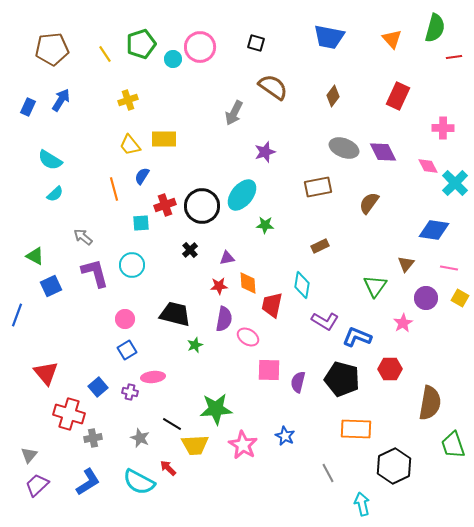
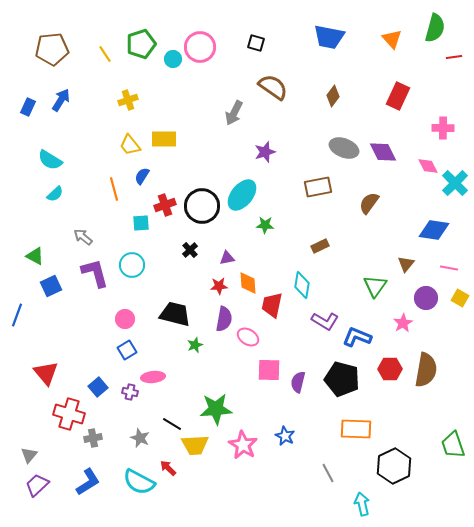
brown semicircle at (430, 403): moved 4 px left, 33 px up
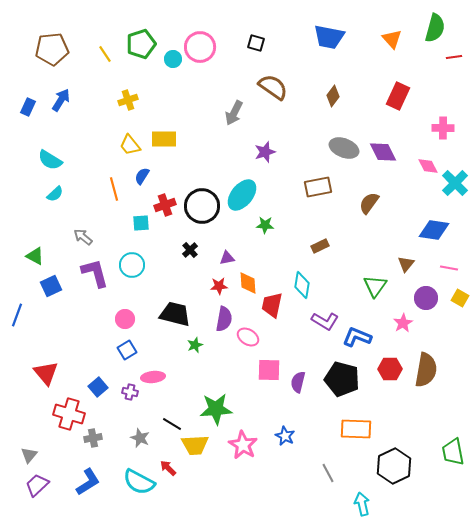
green trapezoid at (453, 445): moved 7 px down; rotated 8 degrees clockwise
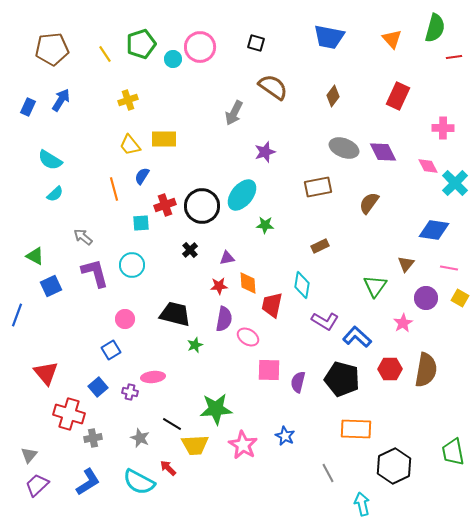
blue L-shape at (357, 337): rotated 20 degrees clockwise
blue square at (127, 350): moved 16 px left
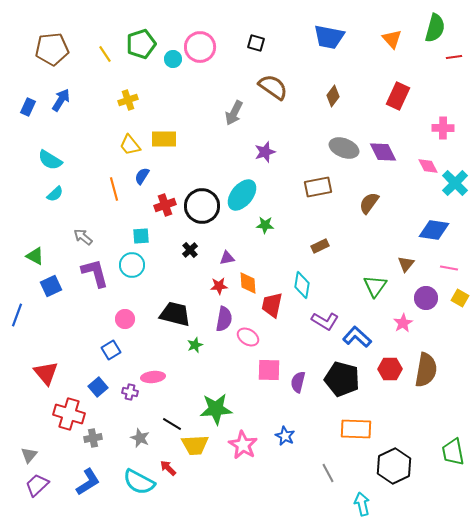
cyan square at (141, 223): moved 13 px down
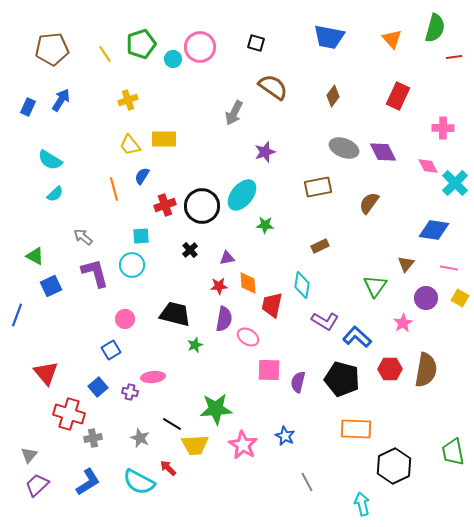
gray line at (328, 473): moved 21 px left, 9 px down
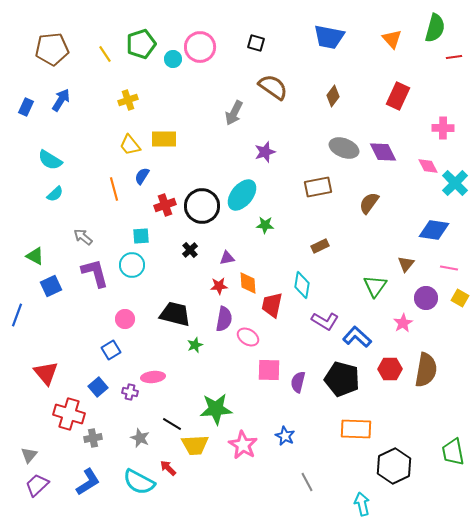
blue rectangle at (28, 107): moved 2 px left
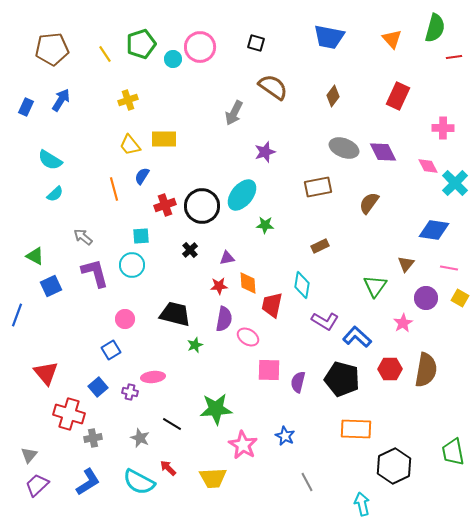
yellow trapezoid at (195, 445): moved 18 px right, 33 px down
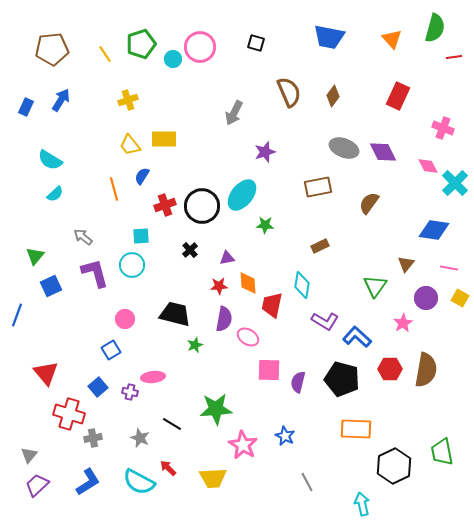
brown semicircle at (273, 87): moved 16 px right, 5 px down; rotated 32 degrees clockwise
pink cross at (443, 128): rotated 20 degrees clockwise
green triangle at (35, 256): rotated 42 degrees clockwise
green trapezoid at (453, 452): moved 11 px left
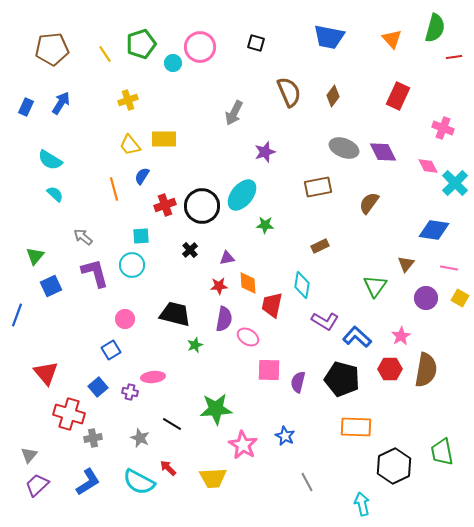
cyan circle at (173, 59): moved 4 px down
blue arrow at (61, 100): moved 3 px down
cyan semicircle at (55, 194): rotated 96 degrees counterclockwise
pink star at (403, 323): moved 2 px left, 13 px down
orange rectangle at (356, 429): moved 2 px up
